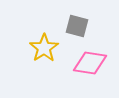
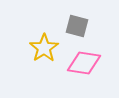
pink diamond: moved 6 px left
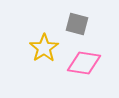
gray square: moved 2 px up
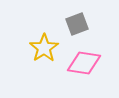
gray square: rotated 35 degrees counterclockwise
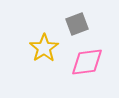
pink diamond: moved 3 px right, 1 px up; rotated 16 degrees counterclockwise
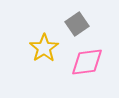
gray square: rotated 15 degrees counterclockwise
